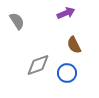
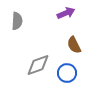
gray semicircle: rotated 36 degrees clockwise
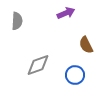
brown semicircle: moved 12 px right
blue circle: moved 8 px right, 2 px down
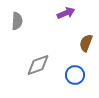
brown semicircle: moved 2 px up; rotated 48 degrees clockwise
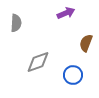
gray semicircle: moved 1 px left, 2 px down
gray diamond: moved 3 px up
blue circle: moved 2 px left
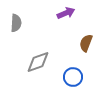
blue circle: moved 2 px down
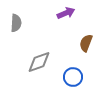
gray diamond: moved 1 px right
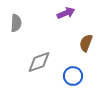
blue circle: moved 1 px up
